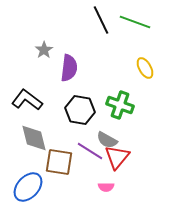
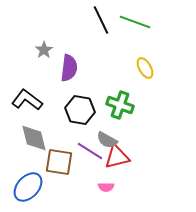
red triangle: rotated 36 degrees clockwise
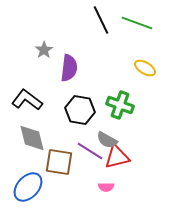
green line: moved 2 px right, 1 px down
yellow ellipse: rotated 30 degrees counterclockwise
gray diamond: moved 2 px left
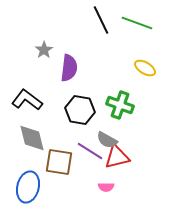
blue ellipse: rotated 28 degrees counterclockwise
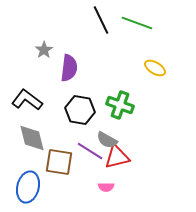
yellow ellipse: moved 10 px right
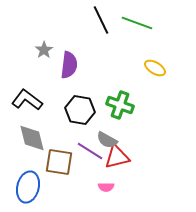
purple semicircle: moved 3 px up
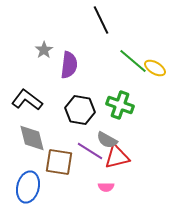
green line: moved 4 px left, 38 px down; rotated 20 degrees clockwise
